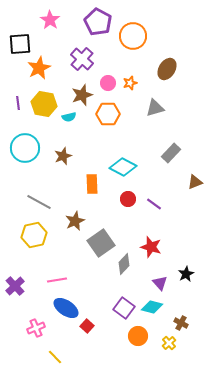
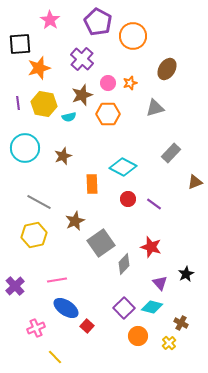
orange star at (39, 68): rotated 10 degrees clockwise
purple square at (124, 308): rotated 10 degrees clockwise
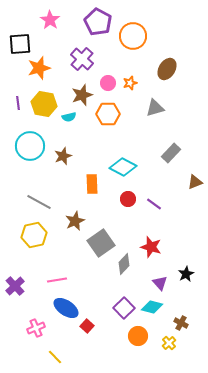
cyan circle at (25, 148): moved 5 px right, 2 px up
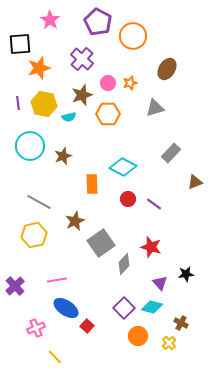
black star at (186, 274): rotated 21 degrees clockwise
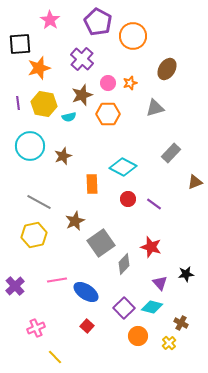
blue ellipse at (66, 308): moved 20 px right, 16 px up
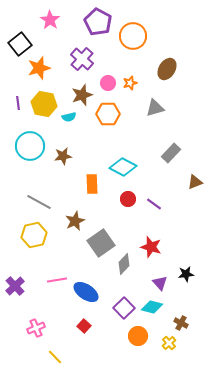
black square at (20, 44): rotated 35 degrees counterclockwise
brown star at (63, 156): rotated 12 degrees clockwise
red square at (87, 326): moved 3 px left
